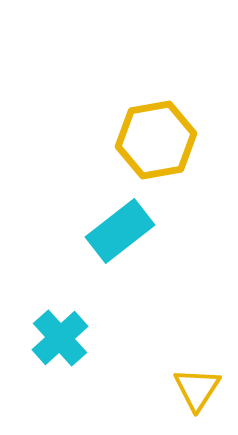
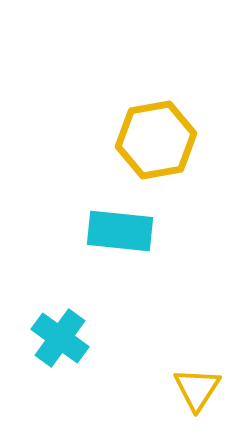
cyan rectangle: rotated 44 degrees clockwise
cyan cross: rotated 12 degrees counterclockwise
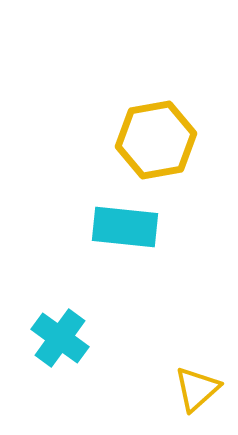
cyan rectangle: moved 5 px right, 4 px up
yellow triangle: rotated 15 degrees clockwise
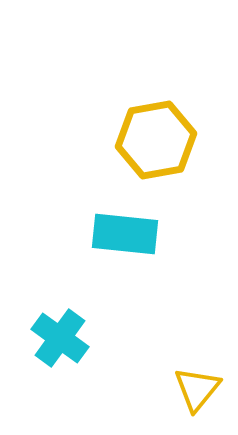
cyan rectangle: moved 7 px down
yellow triangle: rotated 9 degrees counterclockwise
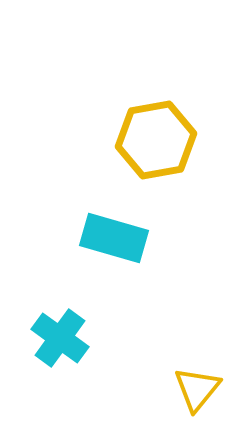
cyan rectangle: moved 11 px left, 4 px down; rotated 10 degrees clockwise
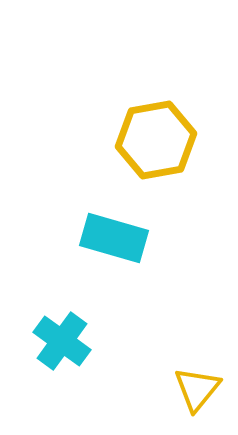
cyan cross: moved 2 px right, 3 px down
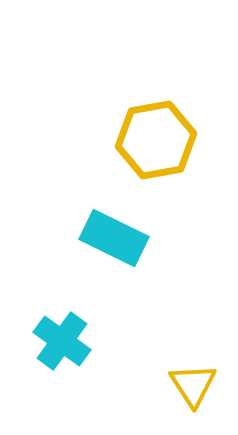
cyan rectangle: rotated 10 degrees clockwise
yellow triangle: moved 4 px left, 4 px up; rotated 12 degrees counterclockwise
